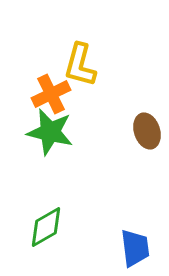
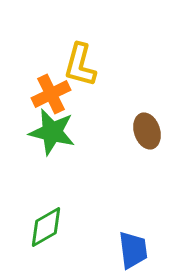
green star: moved 2 px right
blue trapezoid: moved 2 px left, 2 px down
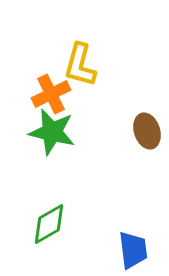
green diamond: moved 3 px right, 3 px up
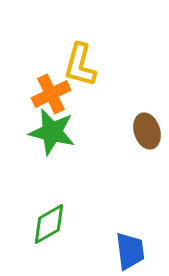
blue trapezoid: moved 3 px left, 1 px down
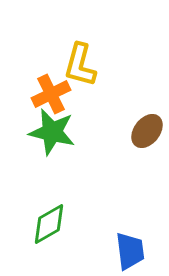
brown ellipse: rotated 56 degrees clockwise
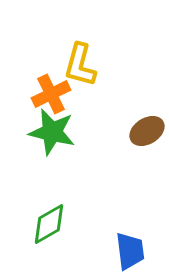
brown ellipse: rotated 20 degrees clockwise
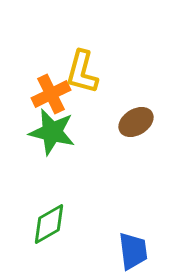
yellow L-shape: moved 2 px right, 7 px down
brown ellipse: moved 11 px left, 9 px up
blue trapezoid: moved 3 px right
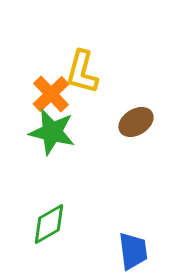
orange cross: rotated 18 degrees counterclockwise
